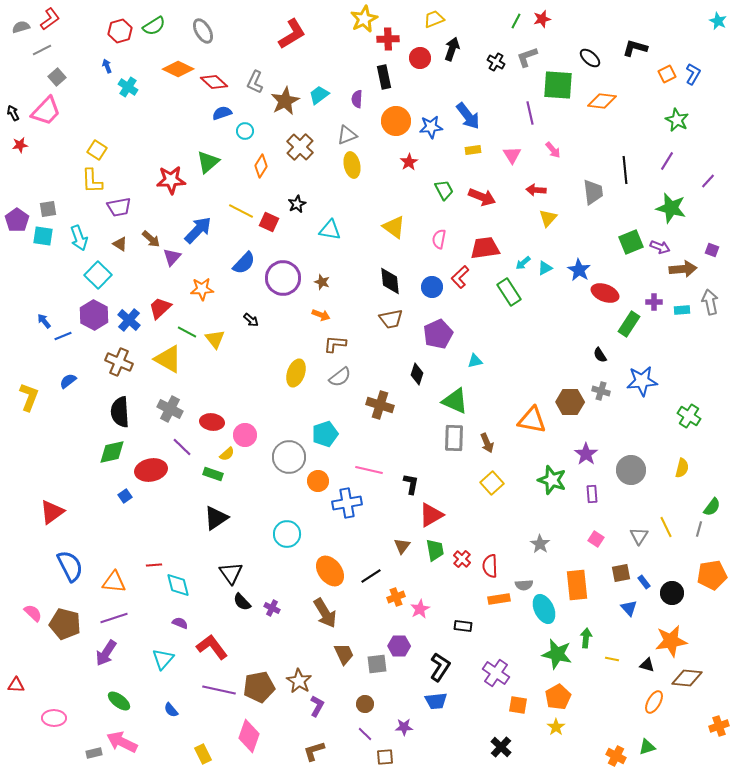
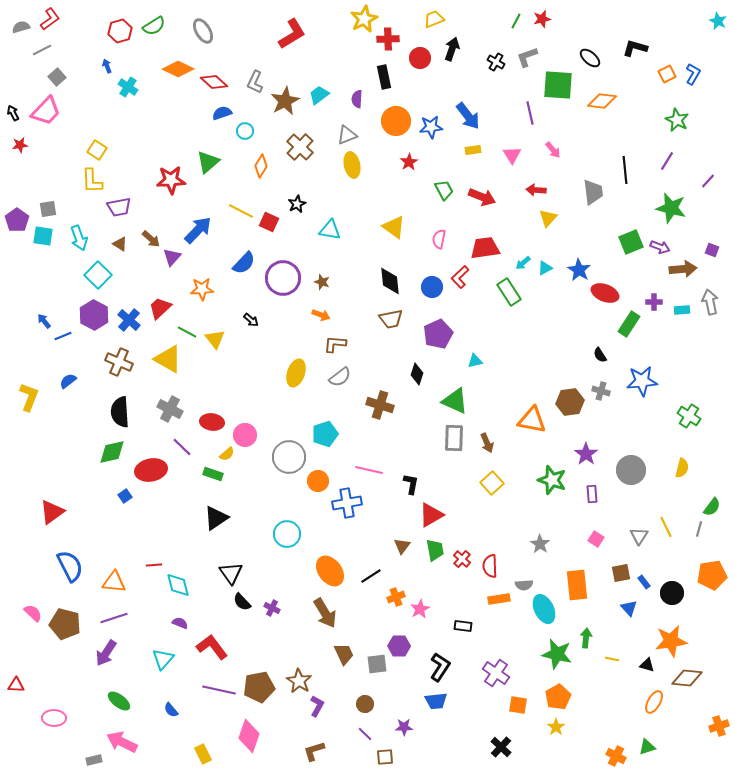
brown hexagon at (570, 402): rotated 8 degrees counterclockwise
gray rectangle at (94, 753): moved 7 px down
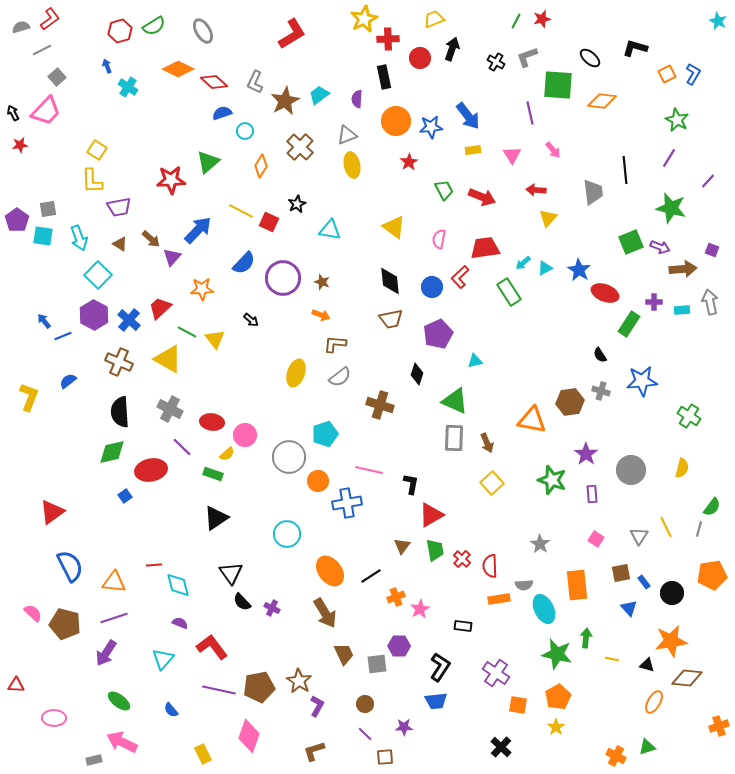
purple line at (667, 161): moved 2 px right, 3 px up
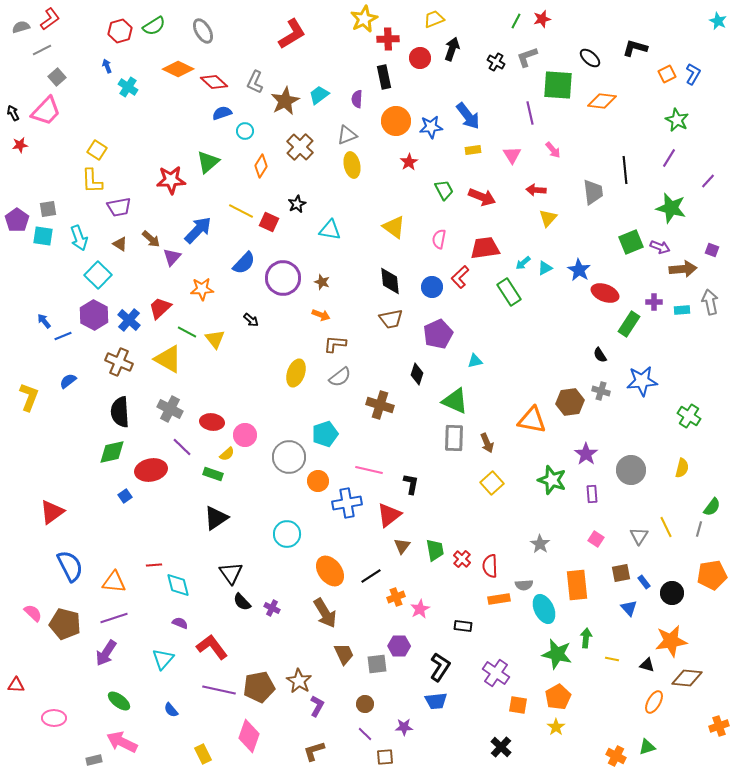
red triangle at (431, 515): moved 42 px left; rotated 8 degrees counterclockwise
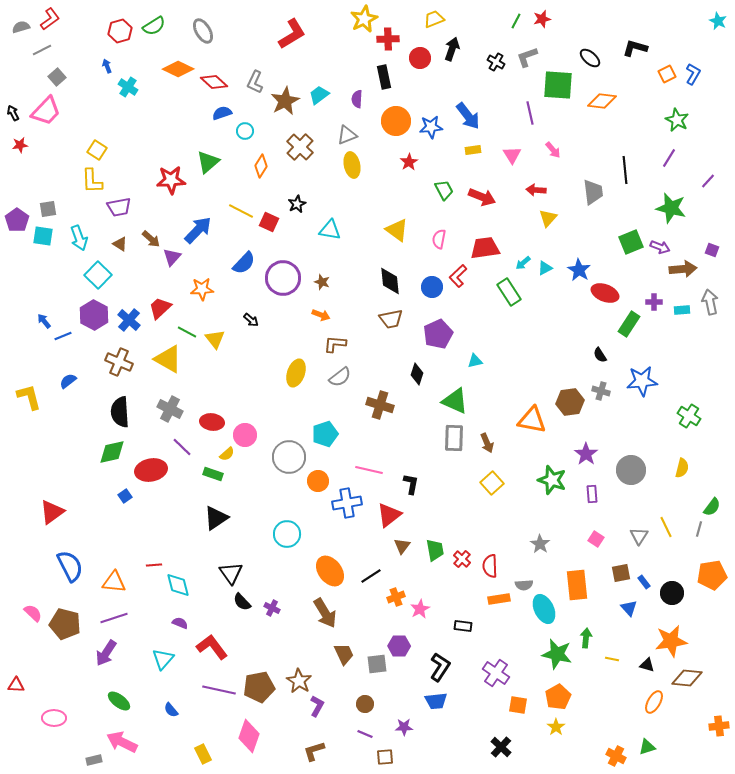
yellow triangle at (394, 227): moved 3 px right, 3 px down
red L-shape at (460, 277): moved 2 px left, 1 px up
yellow L-shape at (29, 397): rotated 36 degrees counterclockwise
orange cross at (719, 726): rotated 12 degrees clockwise
purple line at (365, 734): rotated 21 degrees counterclockwise
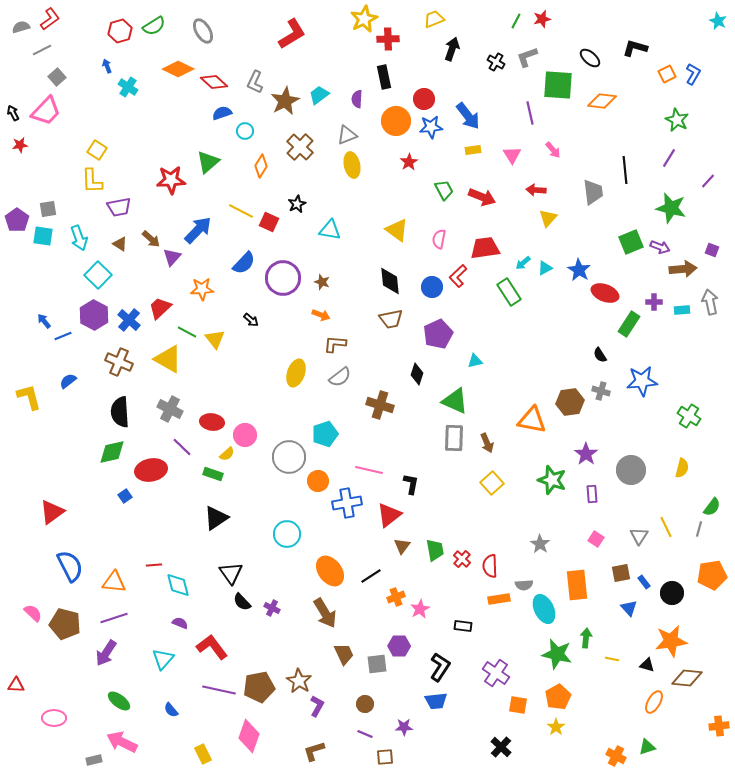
red circle at (420, 58): moved 4 px right, 41 px down
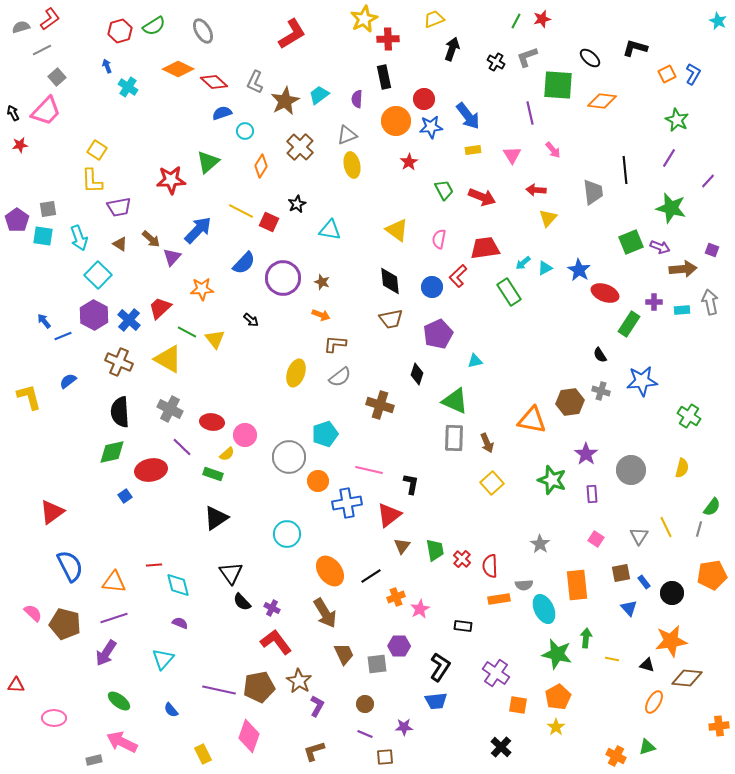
red L-shape at (212, 647): moved 64 px right, 5 px up
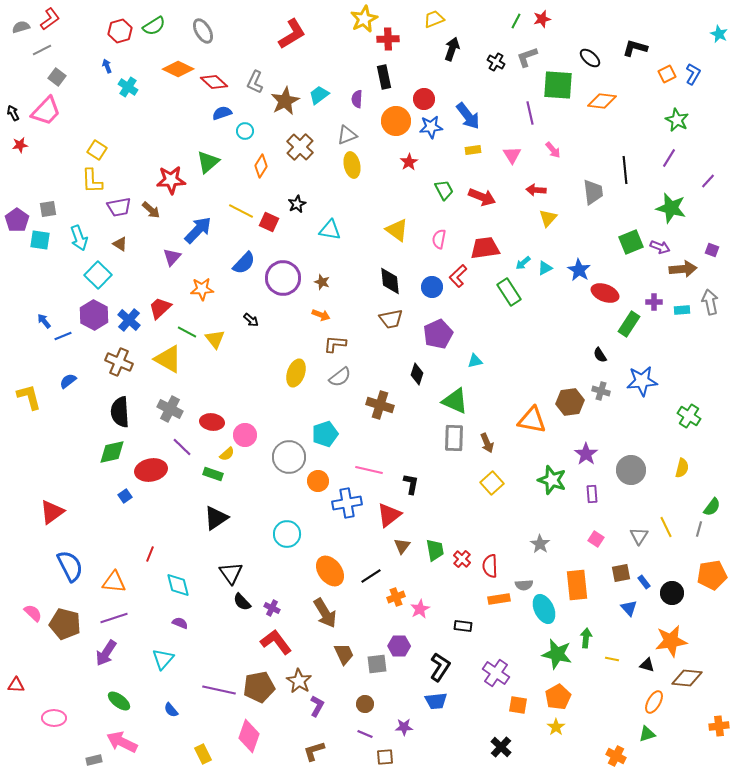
cyan star at (718, 21): moved 1 px right, 13 px down
gray square at (57, 77): rotated 12 degrees counterclockwise
cyan square at (43, 236): moved 3 px left, 4 px down
brown arrow at (151, 239): moved 29 px up
red line at (154, 565): moved 4 px left, 11 px up; rotated 63 degrees counterclockwise
green triangle at (647, 747): moved 13 px up
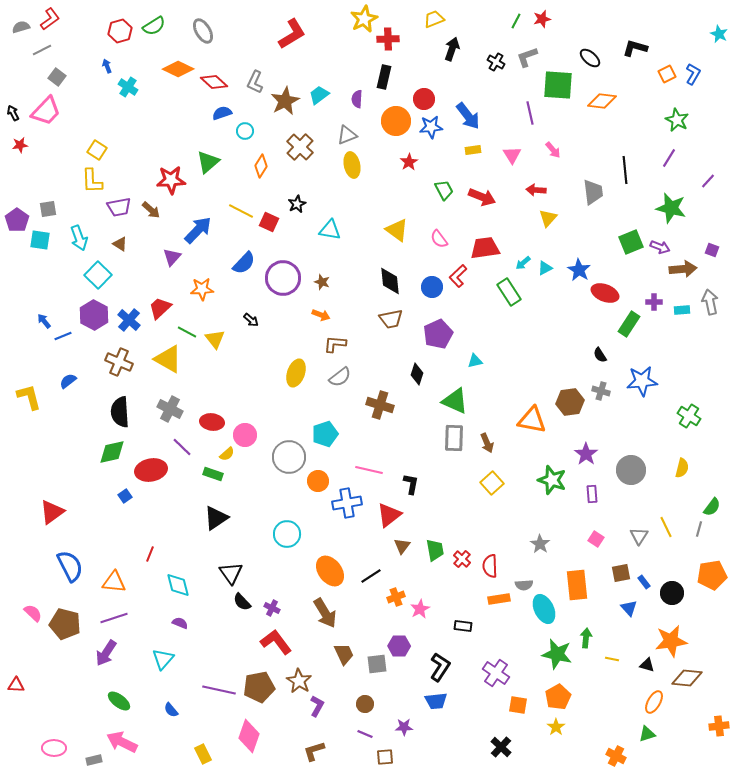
black rectangle at (384, 77): rotated 25 degrees clockwise
pink semicircle at (439, 239): rotated 48 degrees counterclockwise
pink ellipse at (54, 718): moved 30 px down
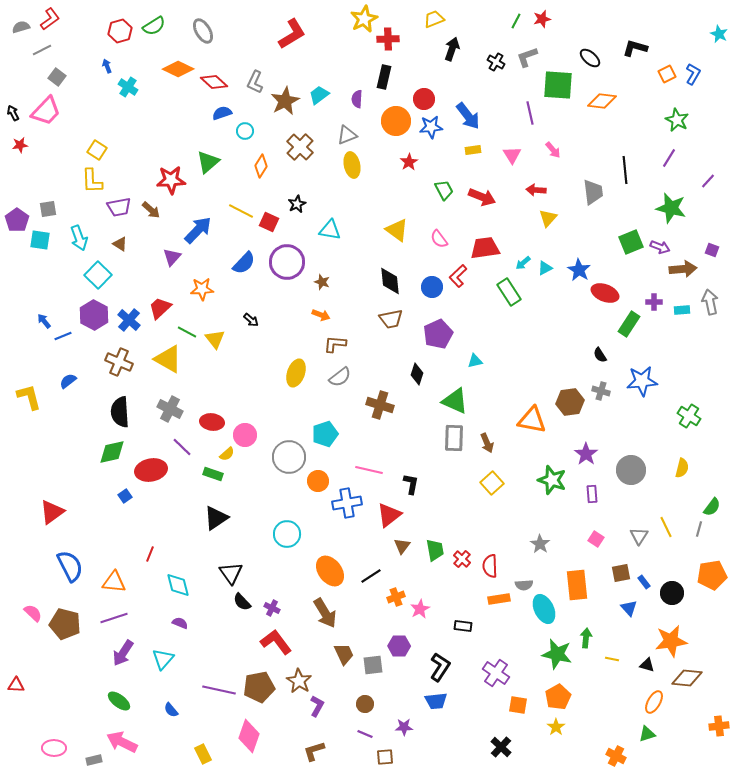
purple circle at (283, 278): moved 4 px right, 16 px up
purple arrow at (106, 653): moved 17 px right
gray square at (377, 664): moved 4 px left, 1 px down
